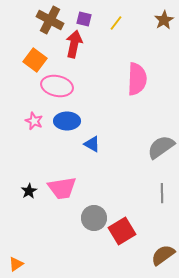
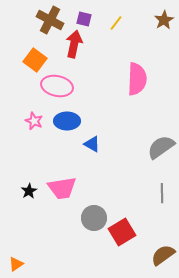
red square: moved 1 px down
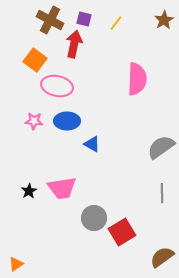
pink star: rotated 18 degrees counterclockwise
brown semicircle: moved 1 px left, 2 px down
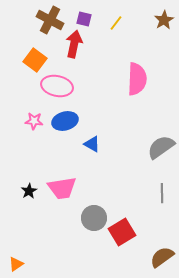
blue ellipse: moved 2 px left; rotated 15 degrees counterclockwise
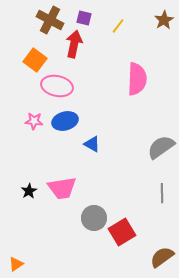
purple square: moved 1 px up
yellow line: moved 2 px right, 3 px down
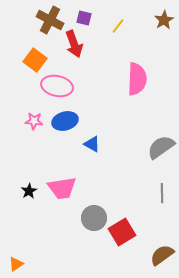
red arrow: rotated 148 degrees clockwise
brown semicircle: moved 2 px up
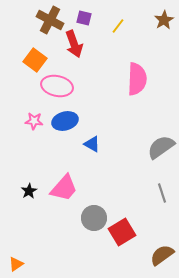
pink trapezoid: moved 2 px right; rotated 40 degrees counterclockwise
gray line: rotated 18 degrees counterclockwise
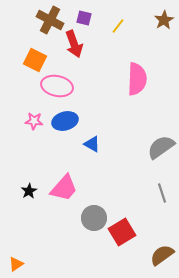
orange square: rotated 10 degrees counterclockwise
